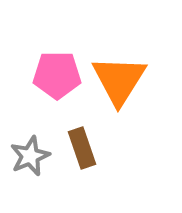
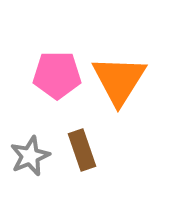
brown rectangle: moved 2 px down
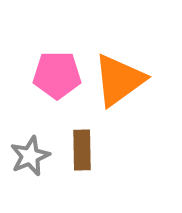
orange triangle: rotated 22 degrees clockwise
brown rectangle: rotated 18 degrees clockwise
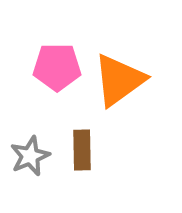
pink pentagon: moved 8 px up
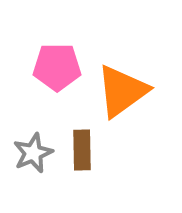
orange triangle: moved 3 px right, 11 px down
gray star: moved 3 px right, 3 px up
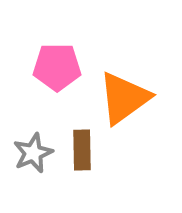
orange triangle: moved 2 px right, 7 px down
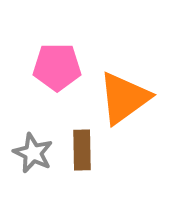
gray star: rotated 24 degrees counterclockwise
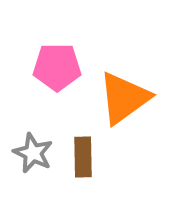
brown rectangle: moved 1 px right, 7 px down
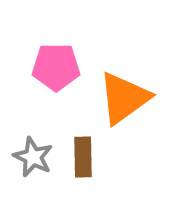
pink pentagon: moved 1 px left
gray star: moved 4 px down
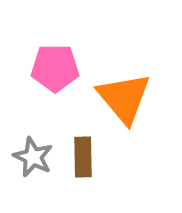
pink pentagon: moved 1 px left, 1 px down
orange triangle: rotated 34 degrees counterclockwise
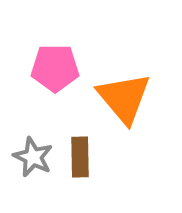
brown rectangle: moved 3 px left
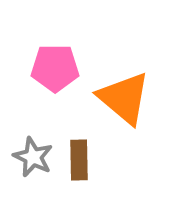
orange triangle: rotated 10 degrees counterclockwise
brown rectangle: moved 1 px left, 3 px down
